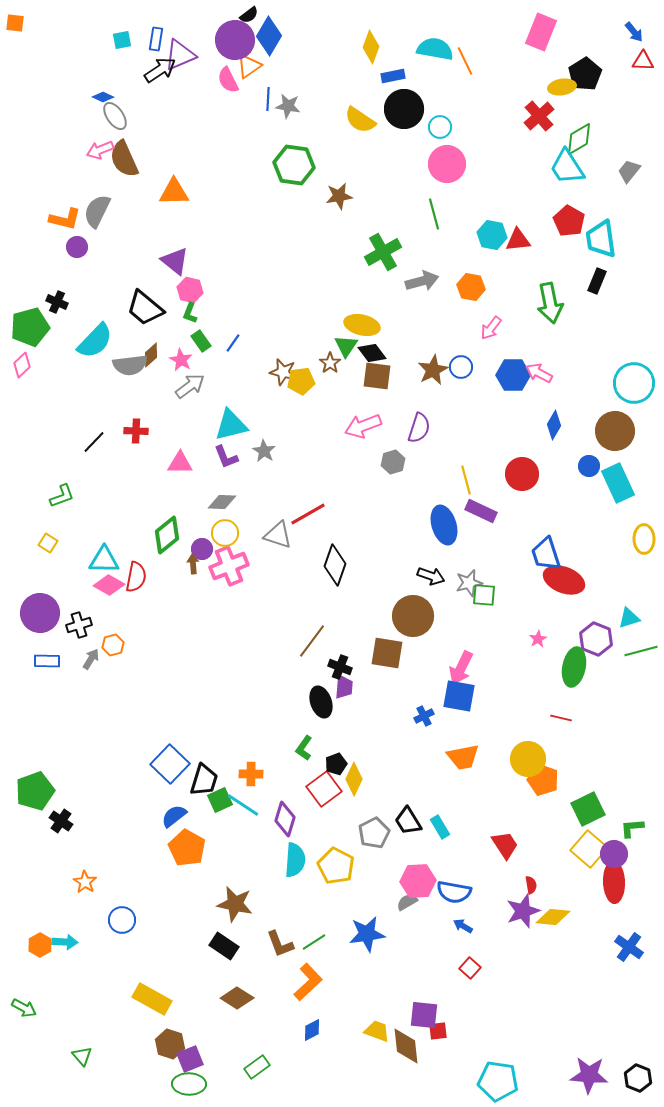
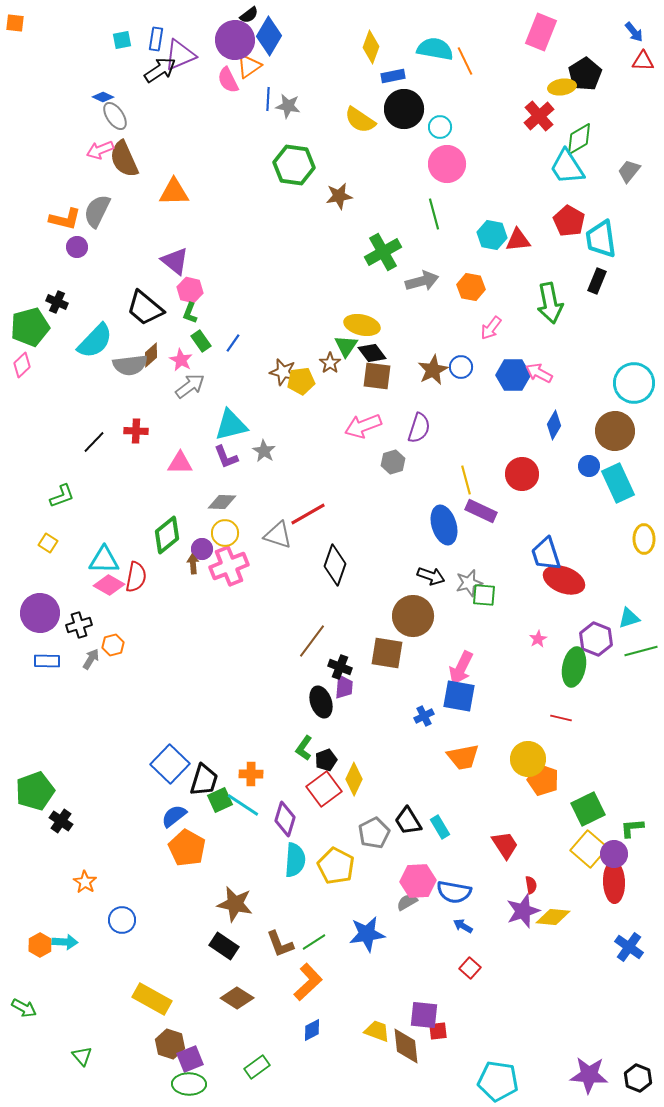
black pentagon at (336, 764): moved 10 px left, 4 px up
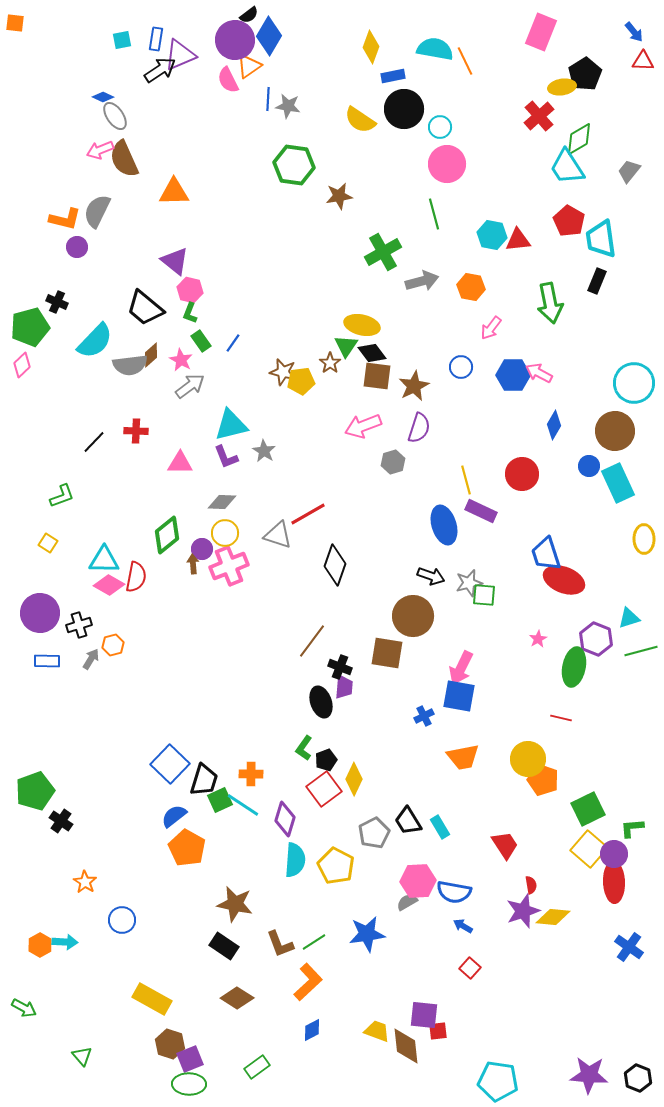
brown star at (433, 370): moved 19 px left, 16 px down
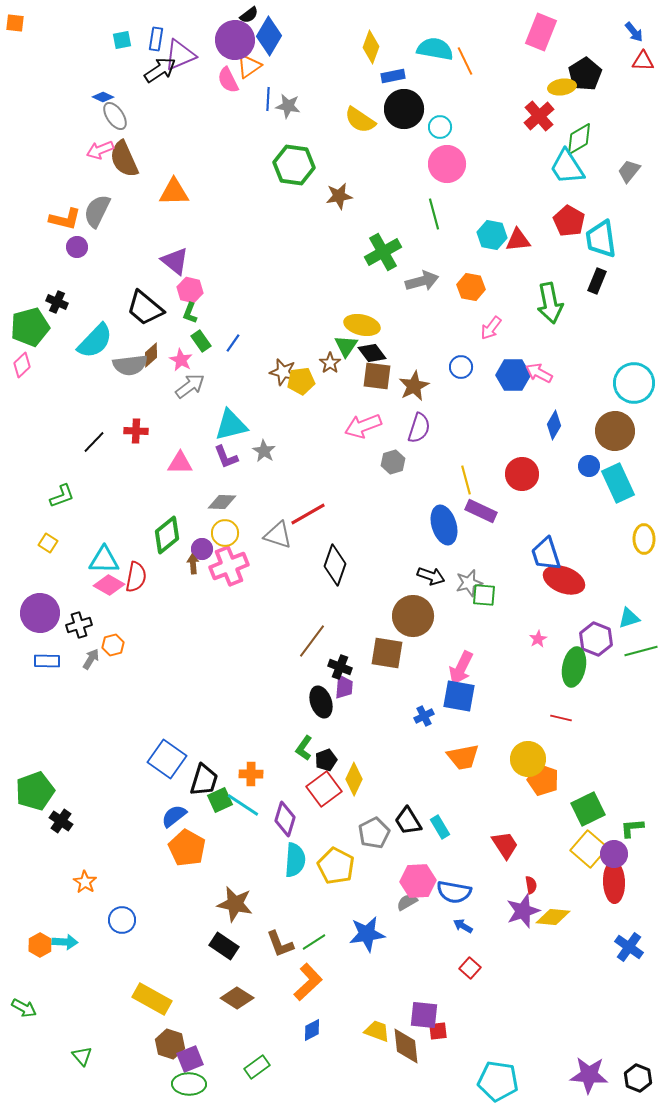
blue square at (170, 764): moved 3 px left, 5 px up; rotated 9 degrees counterclockwise
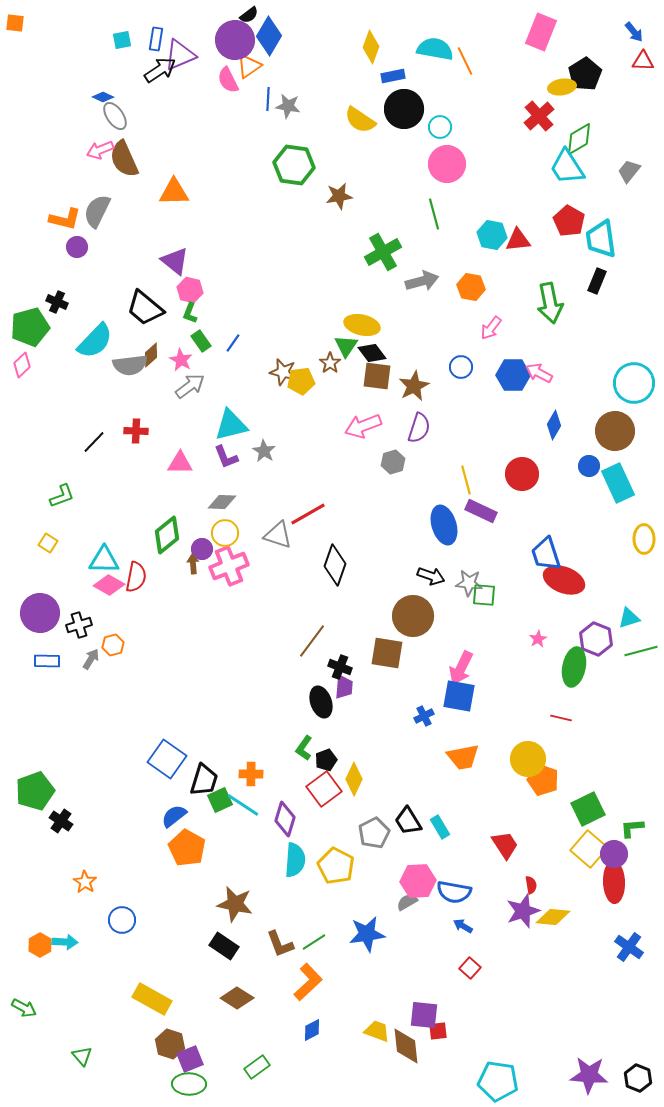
gray star at (469, 583): rotated 20 degrees clockwise
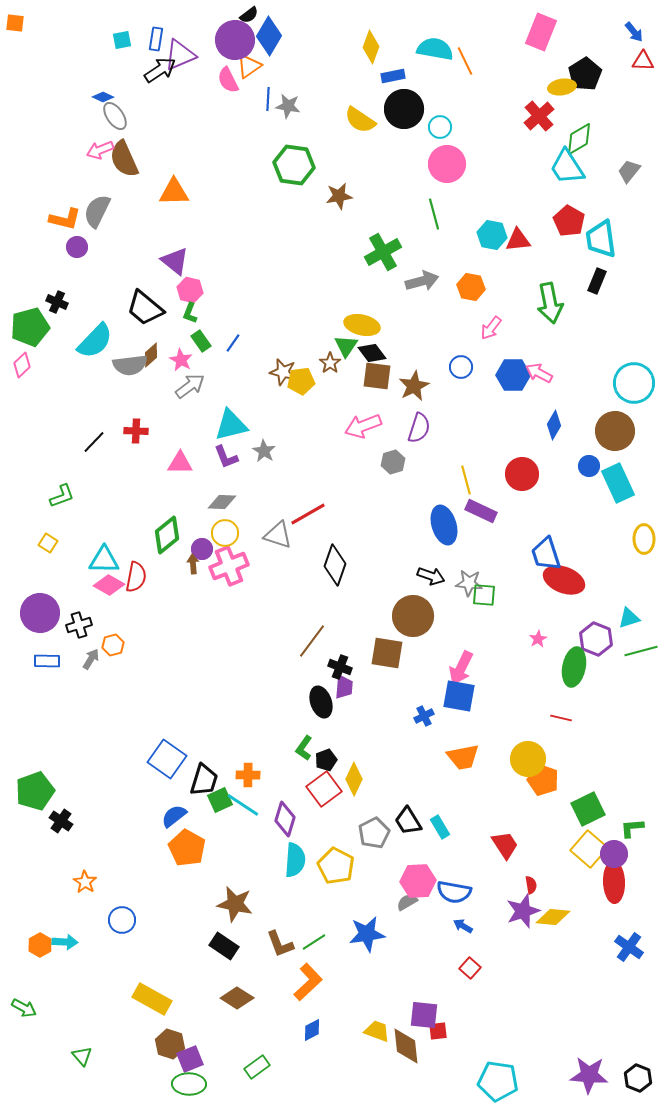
orange cross at (251, 774): moved 3 px left, 1 px down
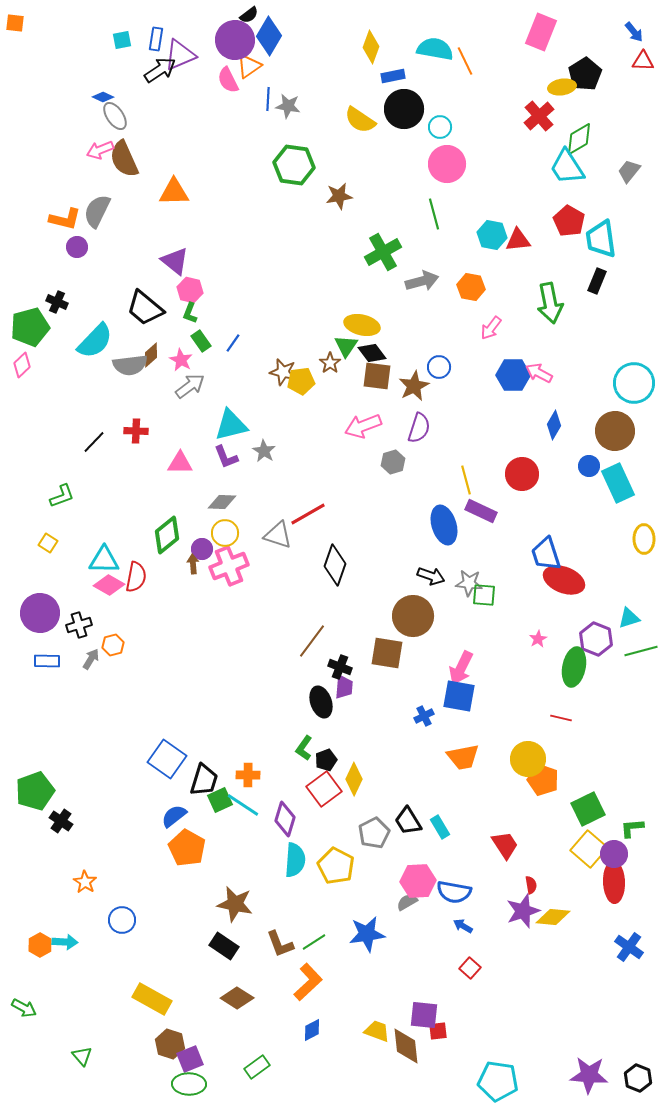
blue circle at (461, 367): moved 22 px left
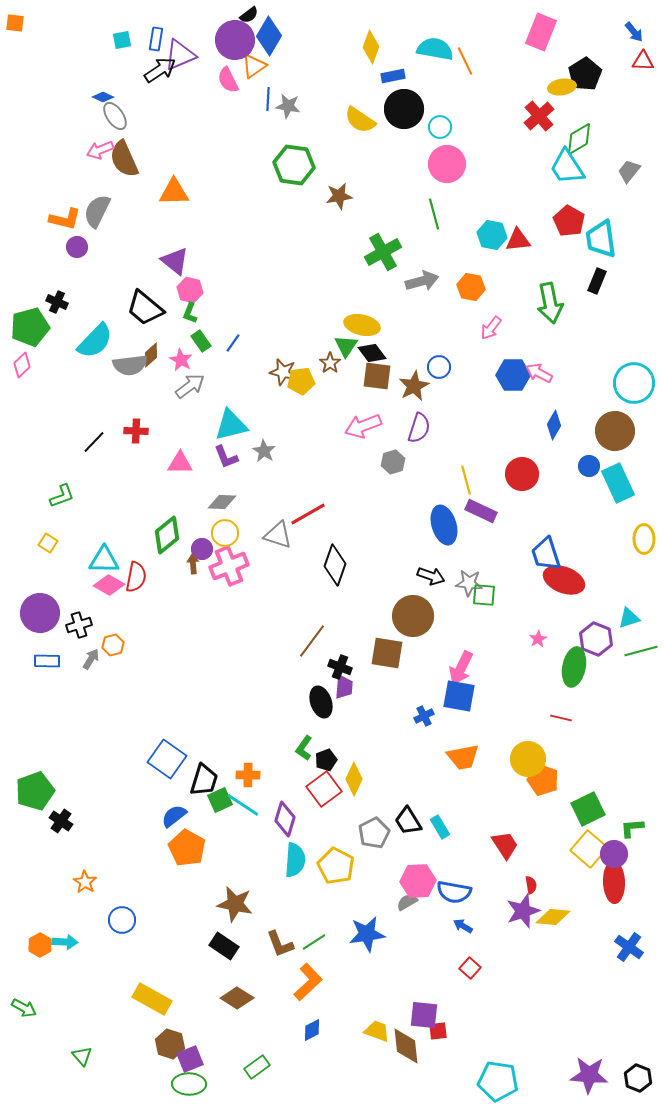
orange triangle at (249, 66): moved 5 px right
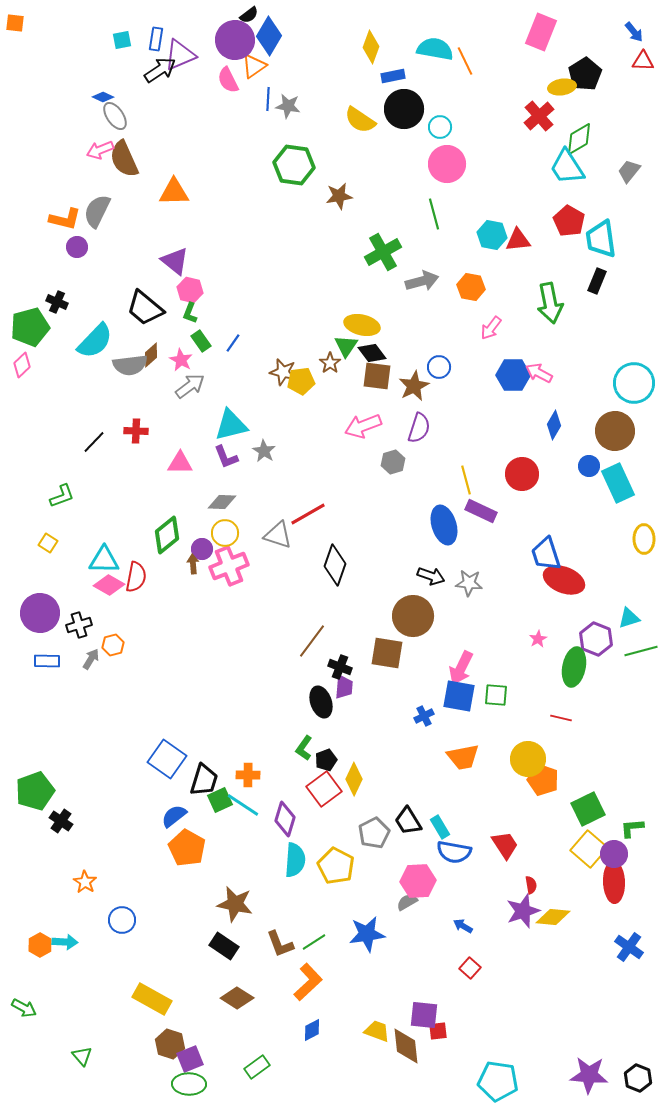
green square at (484, 595): moved 12 px right, 100 px down
blue semicircle at (454, 892): moved 40 px up
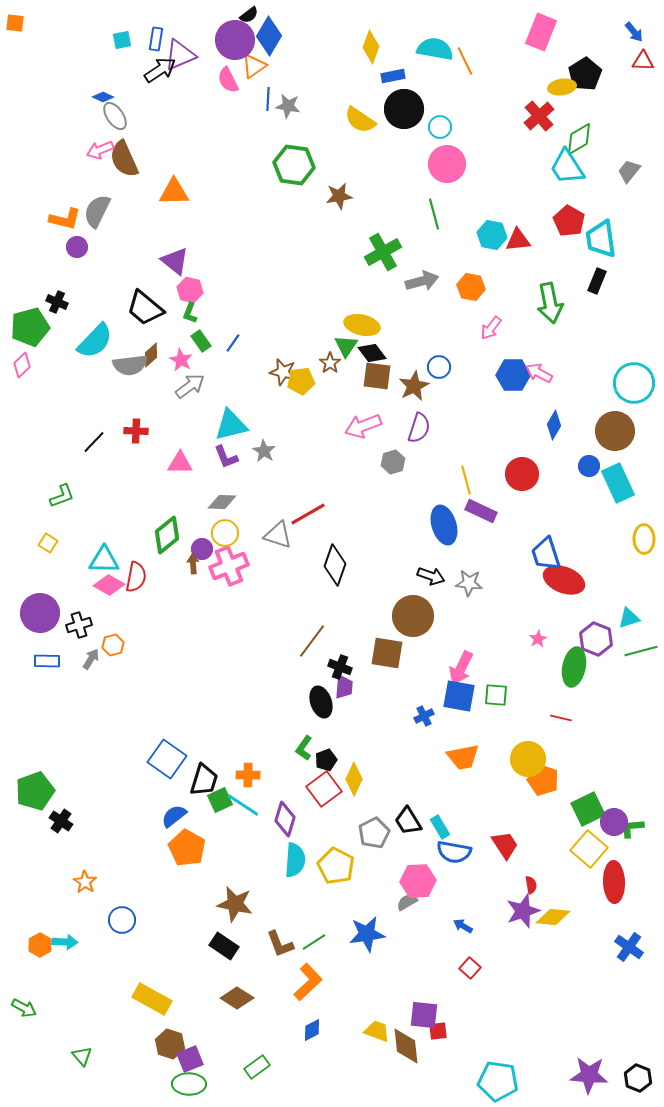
purple circle at (614, 854): moved 32 px up
